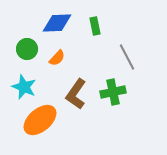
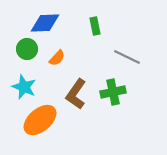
blue diamond: moved 12 px left
gray line: rotated 36 degrees counterclockwise
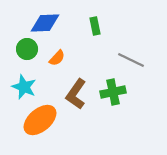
gray line: moved 4 px right, 3 px down
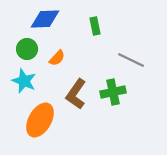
blue diamond: moved 4 px up
cyan star: moved 6 px up
orange ellipse: rotated 20 degrees counterclockwise
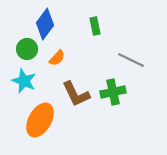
blue diamond: moved 5 px down; rotated 52 degrees counterclockwise
brown L-shape: rotated 60 degrees counterclockwise
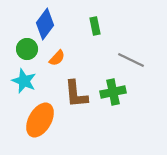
brown L-shape: rotated 20 degrees clockwise
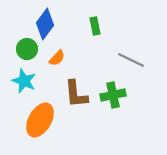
green cross: moved 3 px down
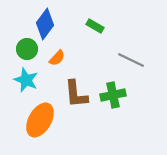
green rectangle: rotated 48 degrees counterclockwise
cyan star: moved 2 px right, 1 px up
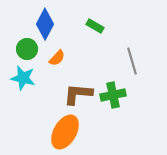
blue diamond: rotated 8 degrees counterclockwise
gray line: moved 1 px right, 1 px down; rotated 48 degrees clockwise
cyan star: moved 3 px left, 2 px up; rotated 10 degrees counterclockwise
brown L-shape: moved 2 px right; rotated 100 degrees clockwise
orange ellipse: moved 25 px right, 12 px down
